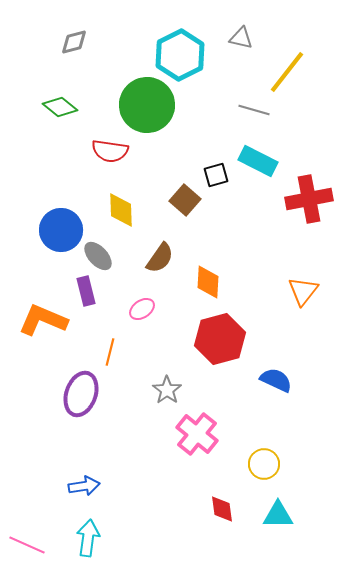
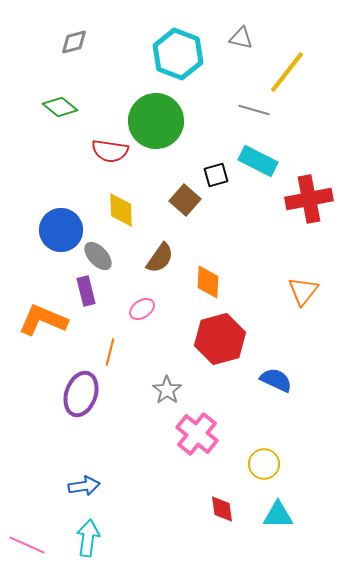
cyan hexagon: moved 2 px left, 1 px up; rotated 12 degrees counterclockwise
green circle: moved 9 px right, 16 px down
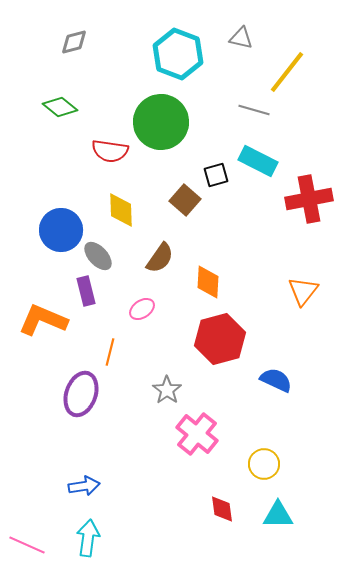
green circle: moved 5 px right, 1 px down
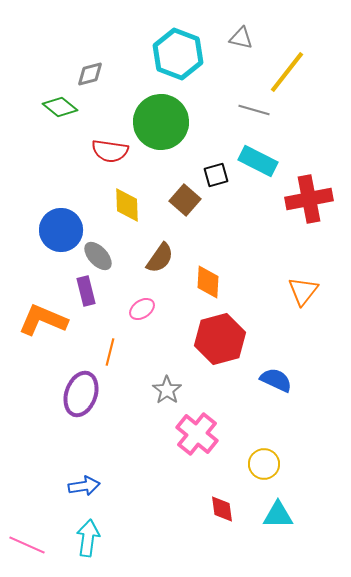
gray diamond: moved 16 px right, 32 px down
yellow diamond: moved 6 px right, 5 px up
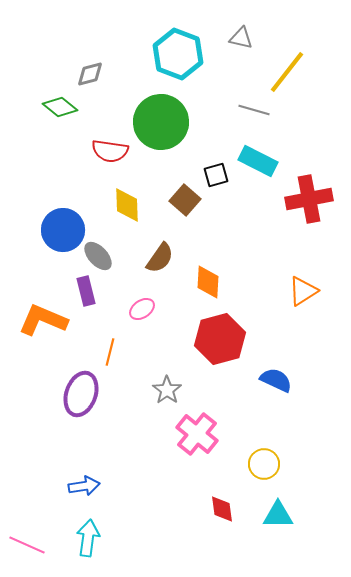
blue circle: moved 2 px right
orange triangle: rotated 20 degrees clockwise
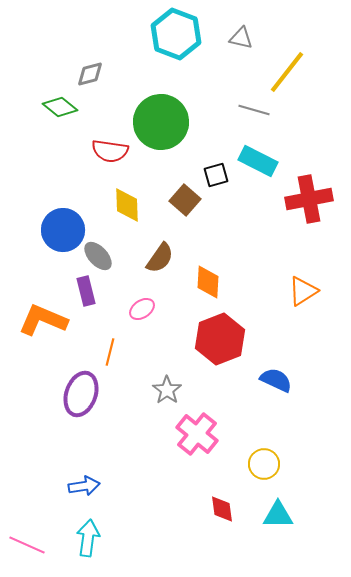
cyan hexagon: moved 2 px left, 20 px up
red hexagon: rotated 6 degrees counterclockwise
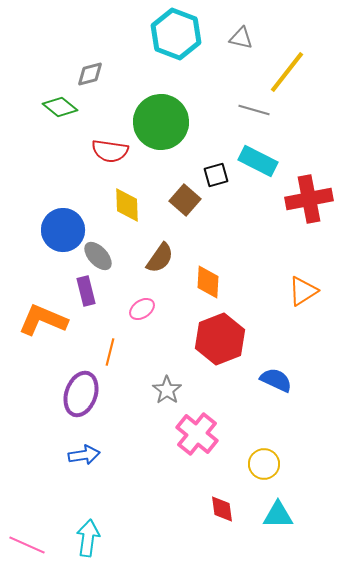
blue arrow: moved 31 px up
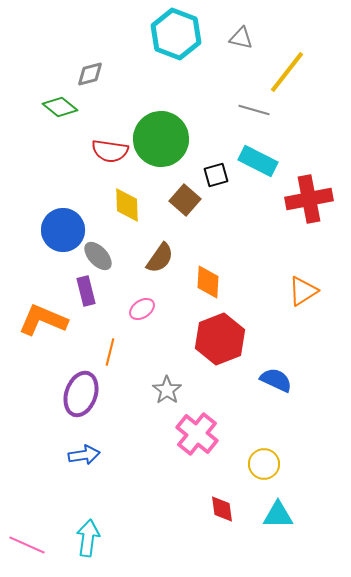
green circle: moved 17 px down
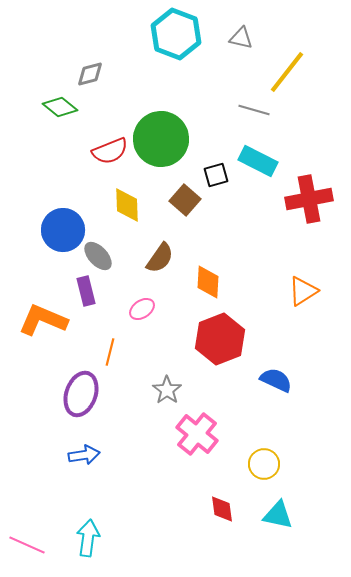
red semicircle: rotated 30 degrees counterclockwise
cyan triangle: rotated 12 degrees clockwise
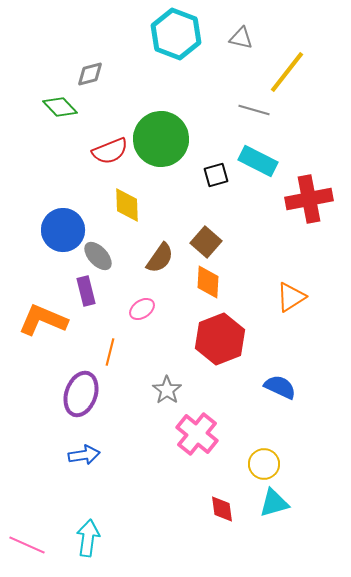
green diamond: rotated 8 degrees clockwise
brown square: moved 21 px right, 42 px down
orange triangle: moved 12 px left, 6 px down
blue semicircle: moved 4 px right, 7 px down
cyan triangle: moved 4 px left, 12 px up; rotated 28 degrees counterclockwise
